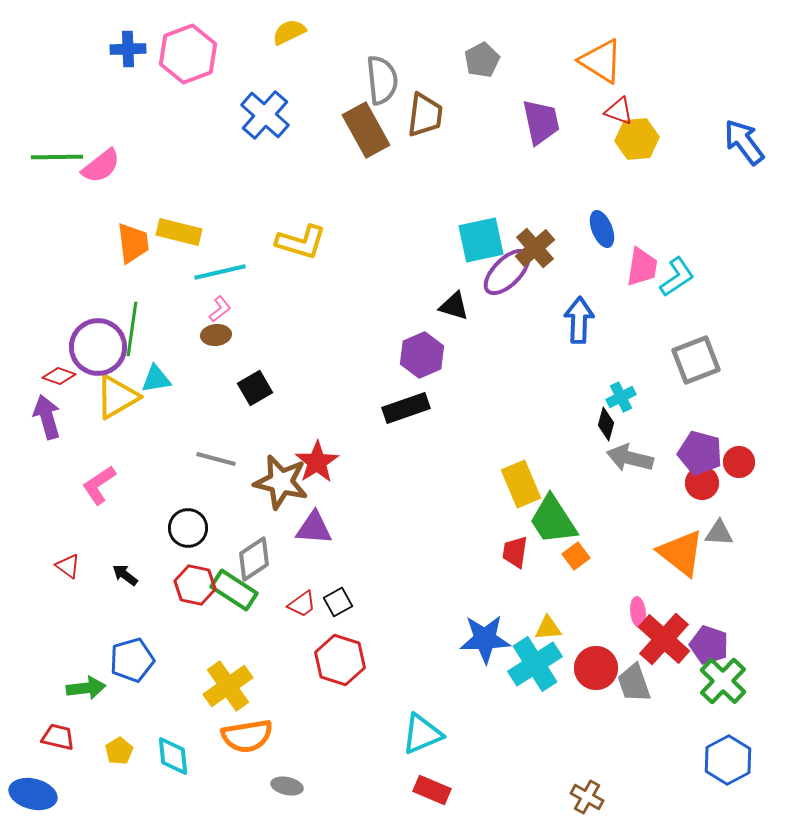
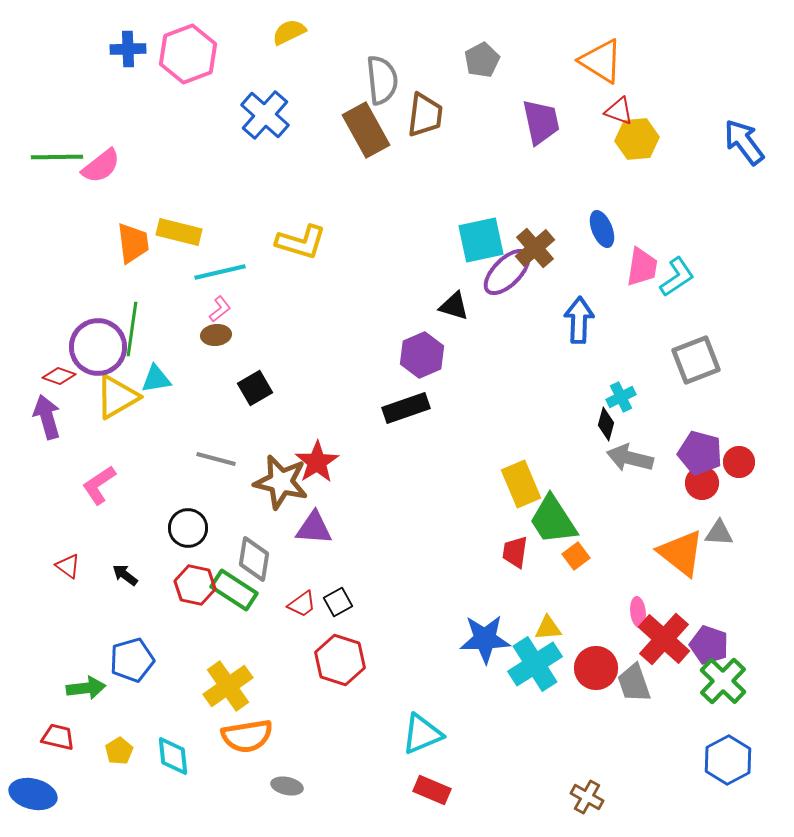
gray diamond at (254, 559): rotated 48 degrees counterclockwise
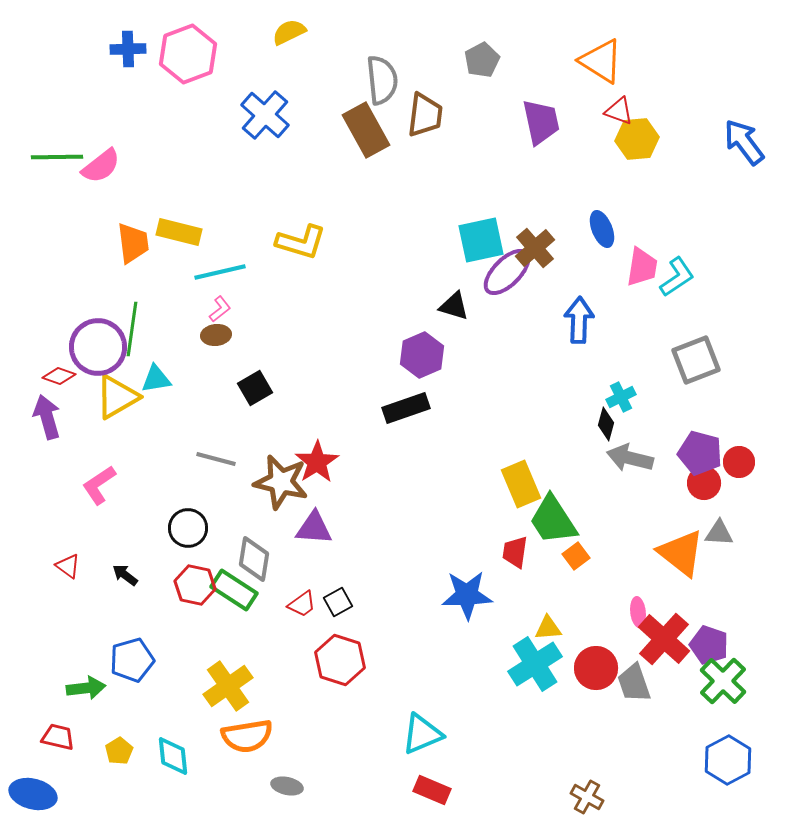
red circle at (702, 483): moved 2 px right
blue star at (485, 639): moved 18 px left, 44 px up
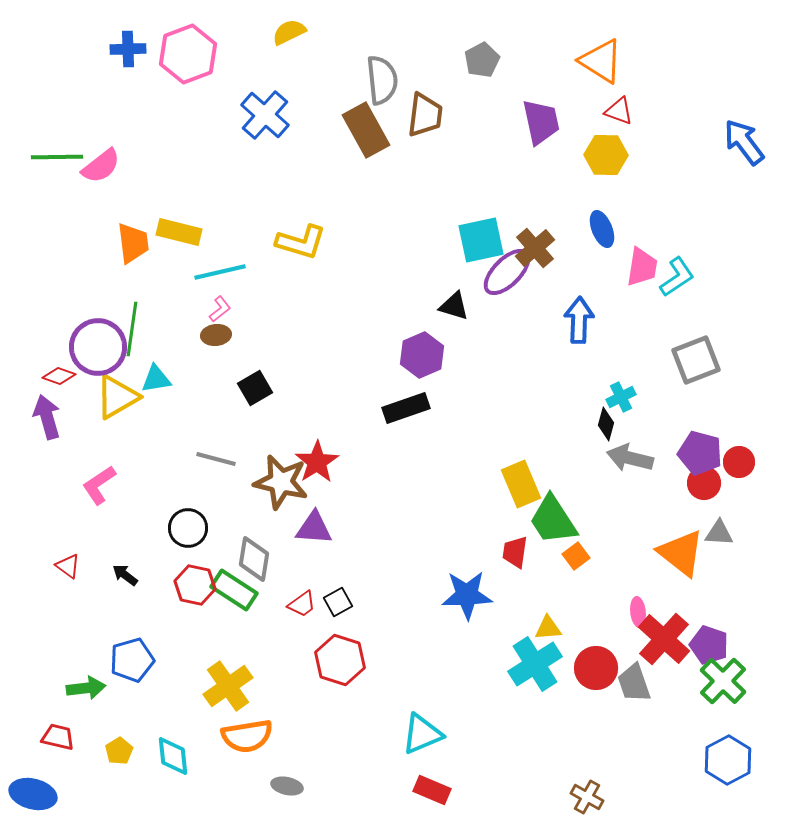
yellow hexagon at (637, 139): moved 31 px left, 16 px down; rotated 6 degrees clockwise
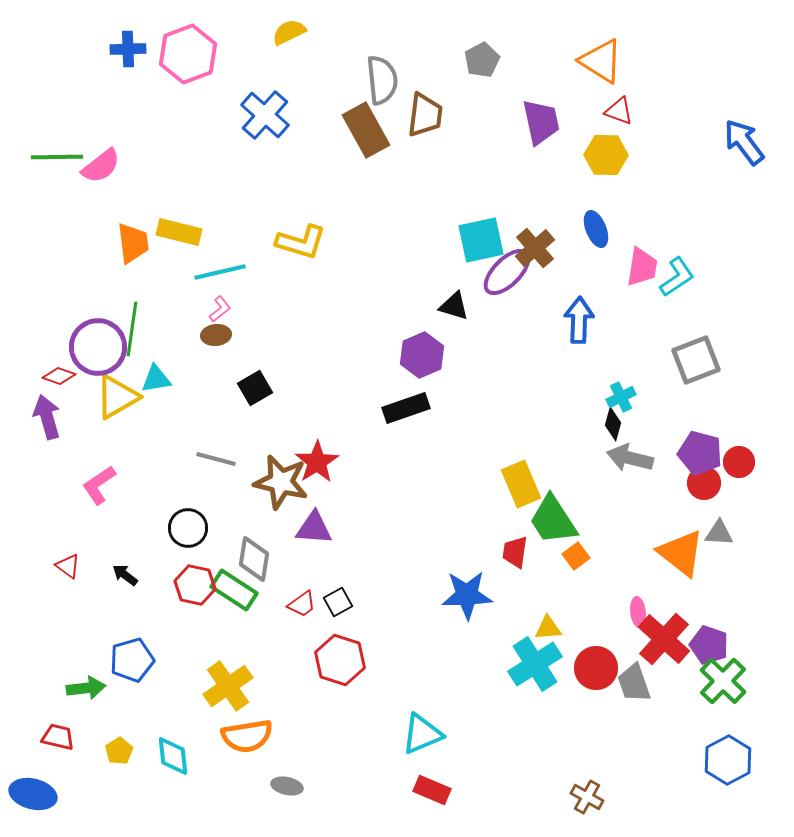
blue ellipse at (602, 229): moved 6 px left
black diamond at (606, 424): moved 7 px right
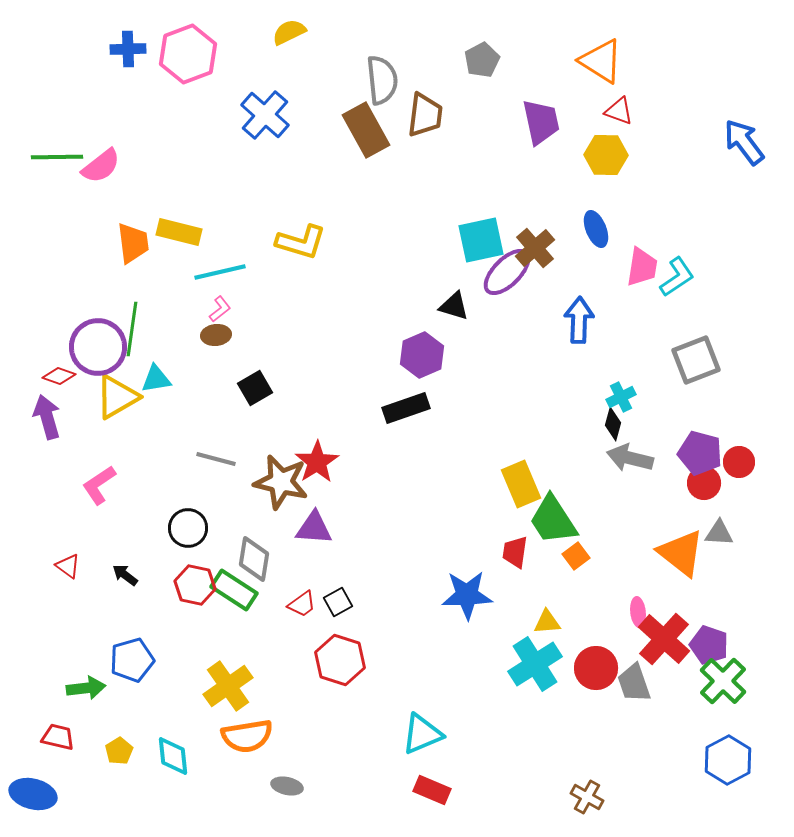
yellow triangle at (548, 628): moved 1 px left, 6 px up
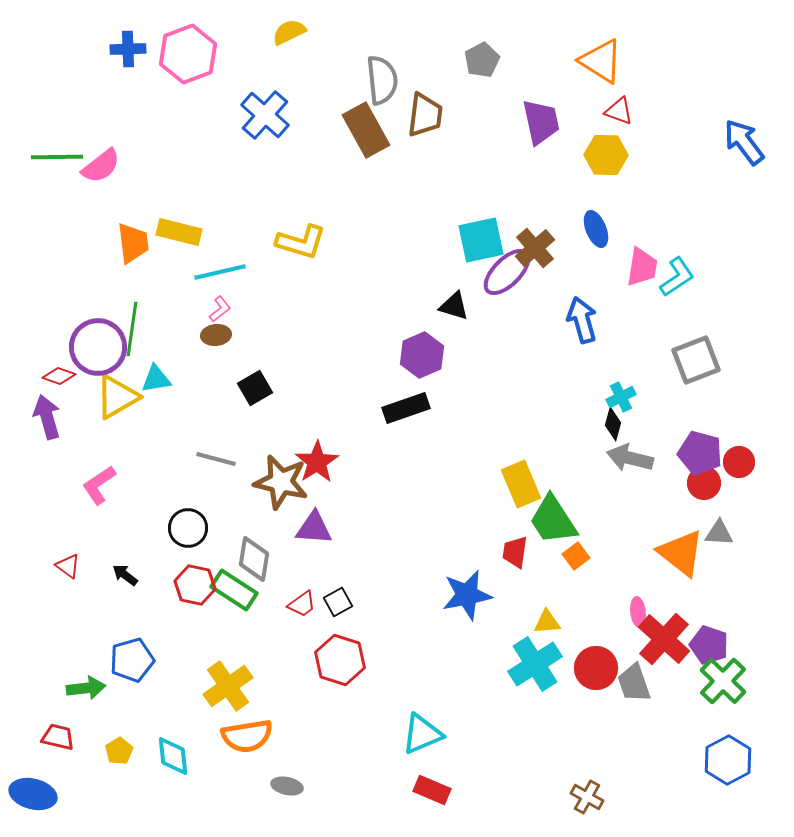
blue arrow at (579, 320): moved 3 px right; rotated 18 degrees counterclockwise
blue star at (467, 595): rotated 9 degrees counterclockwise
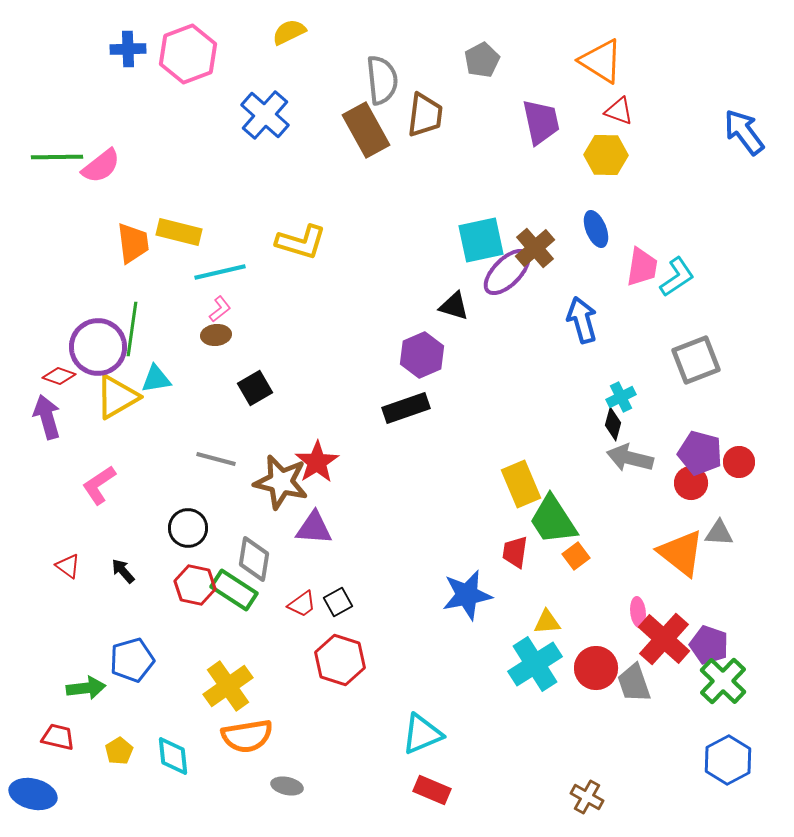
blue arrow at (744, 142): moved 10 px up
red circle at (704, 483): moved 13 px left
black arrow at (125, 575): moved 2 px left, 4 px up; rotated 12 degrees clockwise
